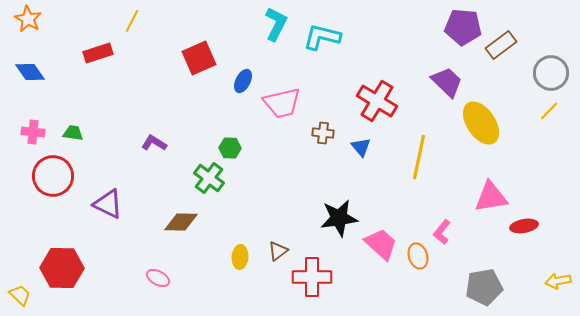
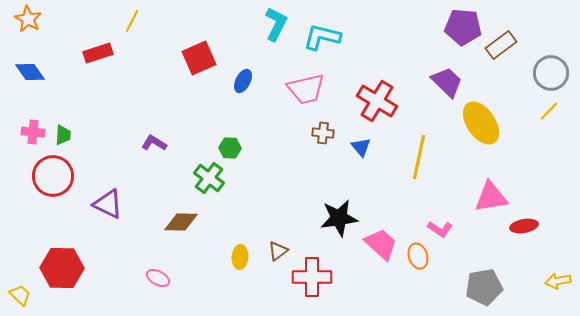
pink trapezoid at (282, 103): moved 24 px right, 14 px up
green trapezoid at (73, 133): moved 10 px left, 2 px down; rotated 85 degrees clockwise
pink L-shape at (442, 232): moved 2 px left, 3 px up; rotated 95 degrees counterclockwise
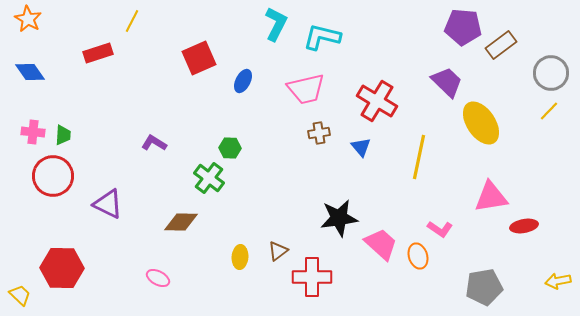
brown cross at (323, 133): moved 4 px left; rotated 15 degrees counterclockwise
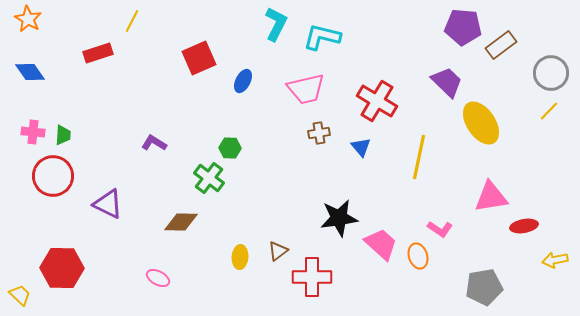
yellow arrow at (558, 281): moved 3 px left, 21 px up
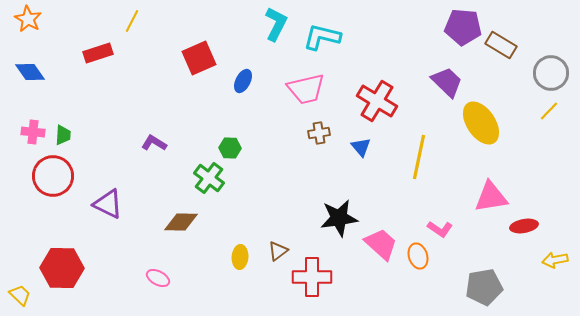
brown rectangle at (501, 45): rotated 68 degrees clockwise
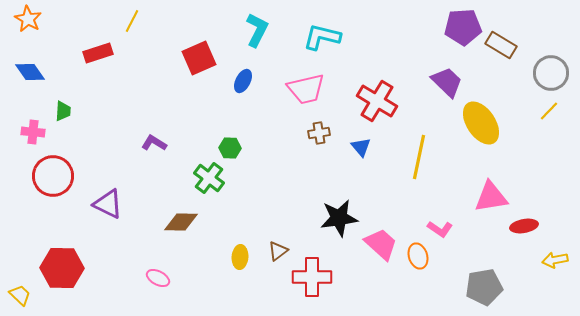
cyan L-shape at (276, 24): moved 19 px left, 6 px down
purple pentagon at (463, 27): rotated 9 degrees counterclockwise
green trapezoid at (63, 135): moved 24 px up
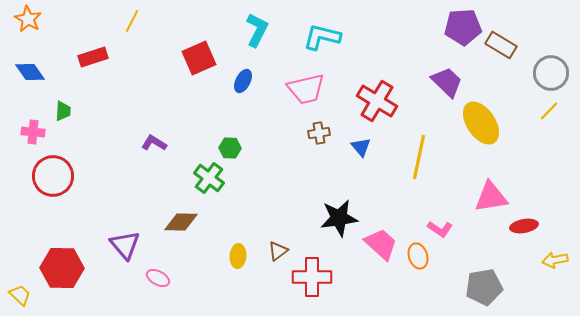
red rectangle at (98, 53): moved 5 px left, 4 px down
purple triangle at (108, 204): moved 17 px right, 41 px down; rotated 24 degrees clockwise
yellow ellipse at (240, 257): moved 2 px left, 1 px up
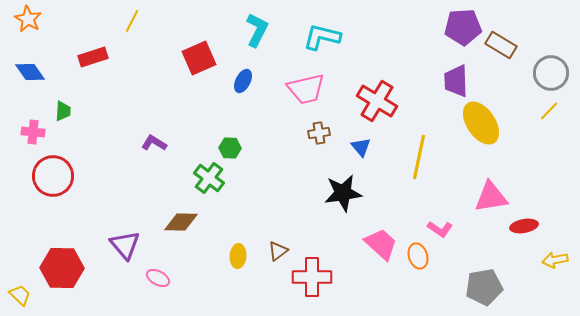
purple trapezoid at (447, 82): moved 9 px right, 1 px up; rotated 136 degrees counterclockwise
black star at (339, 218): moved 4 px right, 25 px up
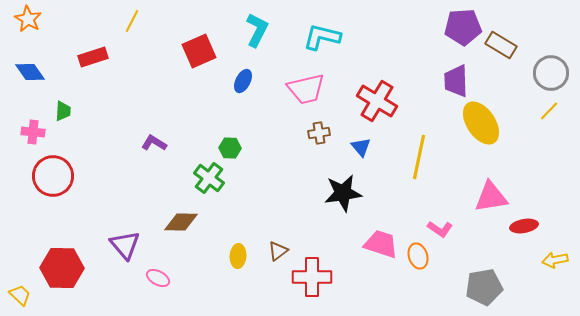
red square at (199, 58): moved 7 px up
pink trapezoid at (381, 244): rotated 24 degrees counterclockwise
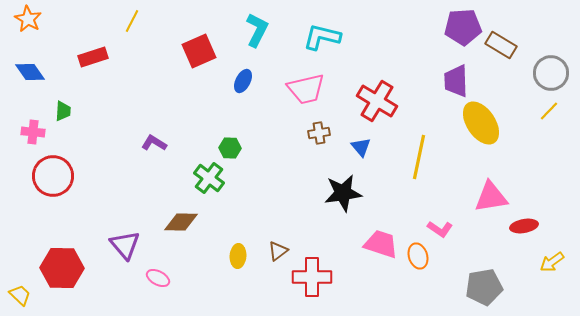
yellow arrow at (555, 260): moved 3 px left, 2 px down; rotated 25 degrees counterclockwise
